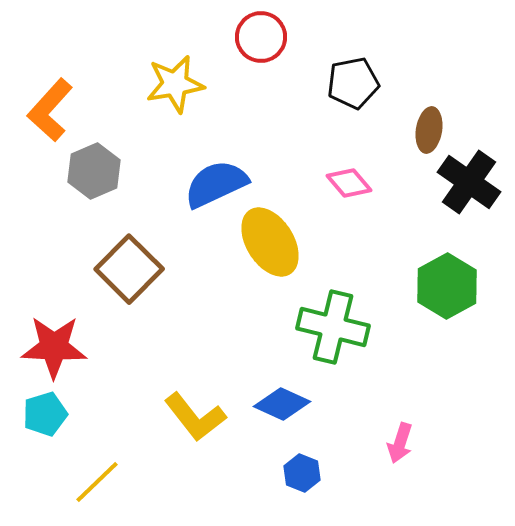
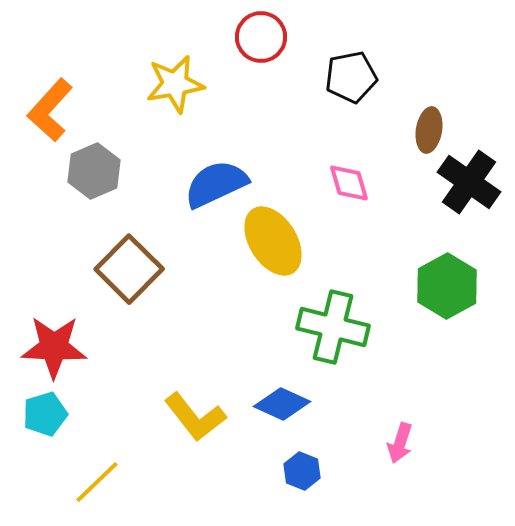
black pentagon: moved 2 px left, 6 px up
pink diamond: rotated 24 degrees clockwise
yellow ellipse: moved 3 px right, 1 px up
blue hexagon: moved 2 px up
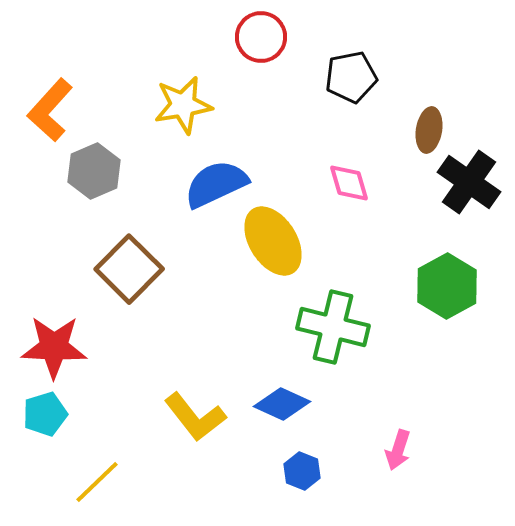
yellow star: moved 8 px right, 21 px down
pink arrow: moved 2 px left, 7 px down
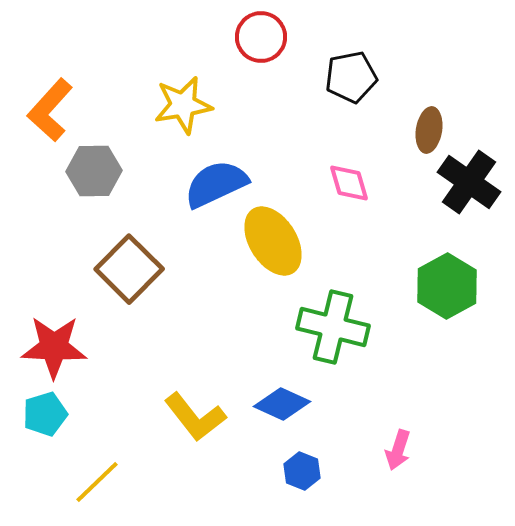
gray hexagon: rotated 22 degrees clockwise
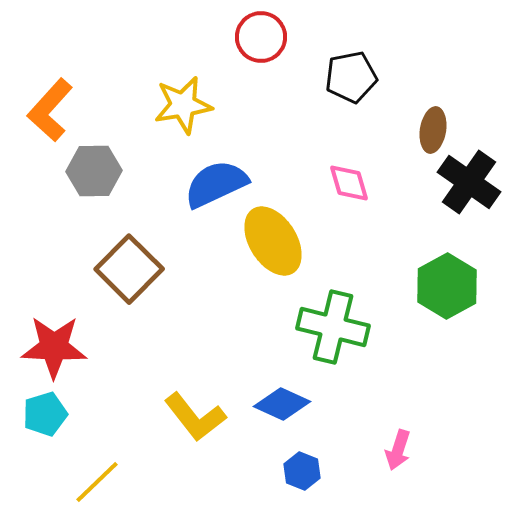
brown ellipse: moved 4 px right
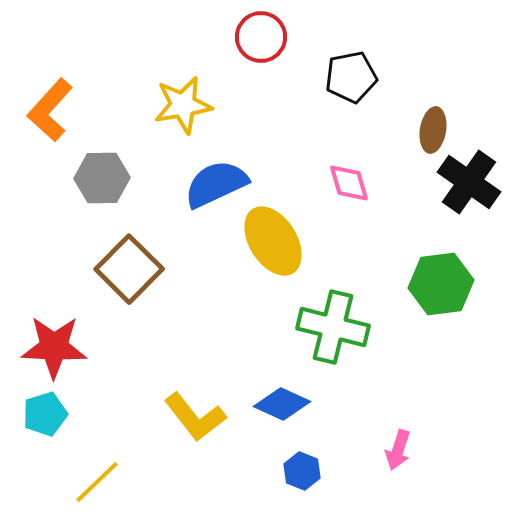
gray hexagon: moved 8 px right, 7 px down
green hexagon: moved 6 px left, 2 px up; rotated 22 degrees clockwise
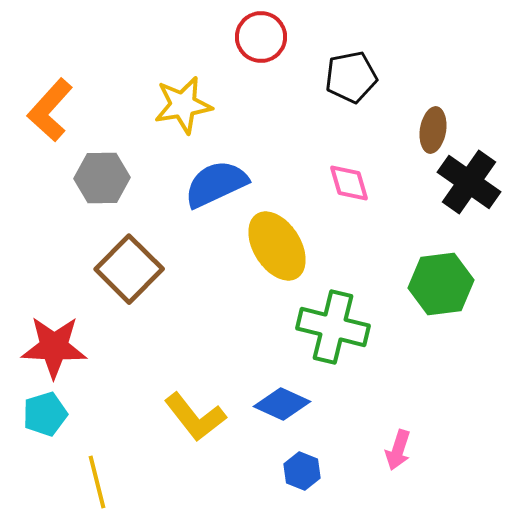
yellow ellipse: moved 4 px right, 5 px down
yellow line: rotated 60 degrees counterclockwise
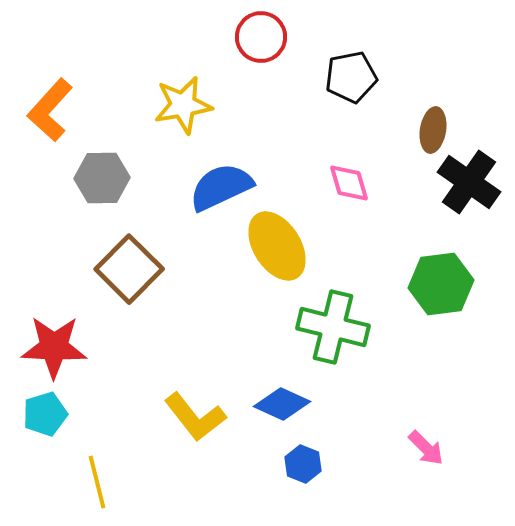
blue semicircle: moved 5 px right, 3 px down
pink arrow: moved 28 px right, 2 px up; rotated 63 degrees counterclockwise
blue hexagon: moved 1 px right, 7 px up
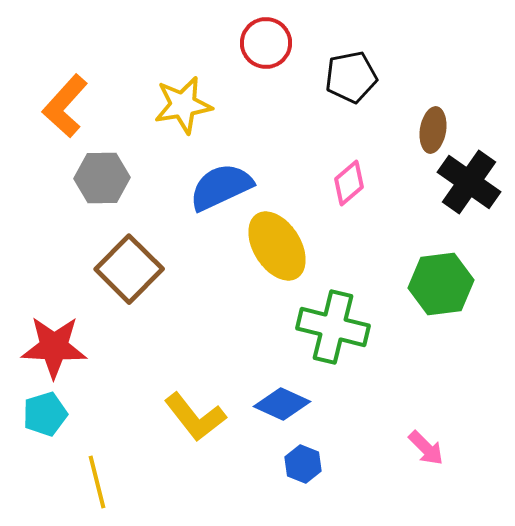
red circle: moved 5 px right, 6 px down
orange L-shape: moved 15 px right, 4 px up
pink diamond: rotated 66 degrees clockwise
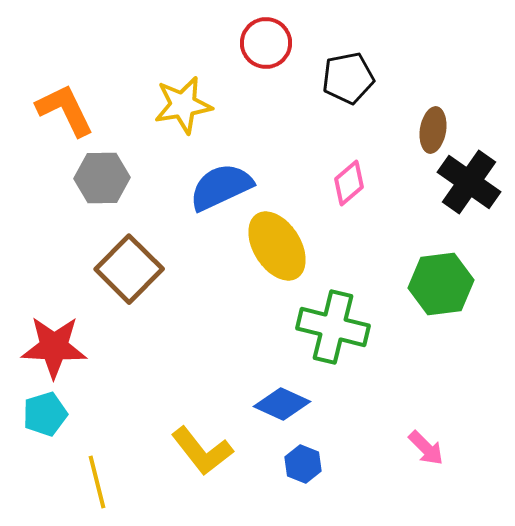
black pentagon: moved 3 px left, 1 px down
orange L-shape: moved 4 px down; rotated 112 degrees clockwise
yellow L-shape: moved 7 px right, 34 px down
